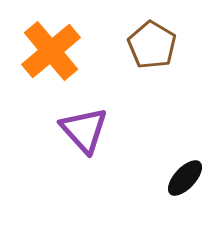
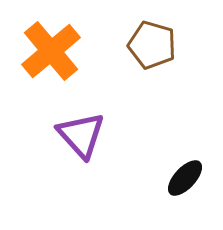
brown pentagon: rotated 15 degrees counterclockwise
purple triangle: moved 3 px left, 5 px down
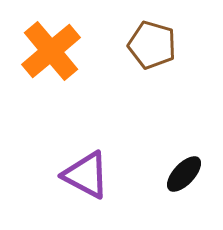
purple triangle: moved 5 px right, 40 px down; rotated 20 degrees counterclockwise
black ellipse: moved 1 px left, 4 px up
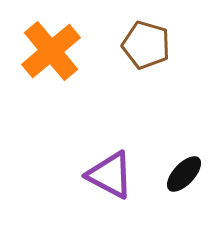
brown pentagon: moved 6 px left
purple triangle: moved 24 px right
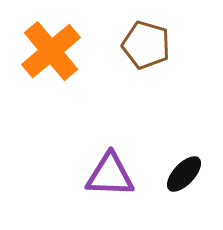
purple triangle: rotated 26 degrees counterclockwise
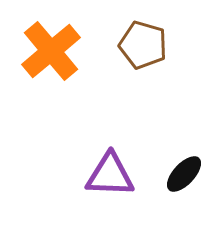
brown pentagon: moved 3 px left
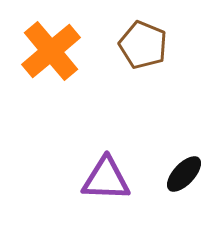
brown pentagon: rotated 6 degrees clockwise
purple triangle: moved 4 px left, 4 px down
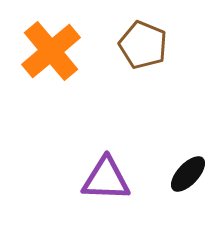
black ellipse: moved 4 px right
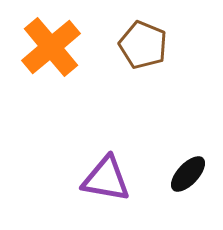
orange cross: moved 4 px up
purple triangle: rotated 8 degrees clockwise
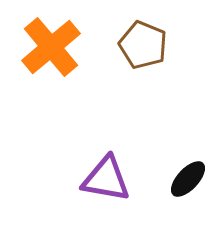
black ellipse: moved 5 px down
